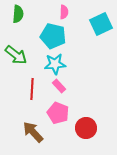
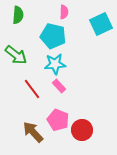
green semicircle: moved 1 px down
red line: rotated 40 degrees counterclockwise
pink pentagon: moved 7 px down
red circle: moved 4 px left, 2 px down
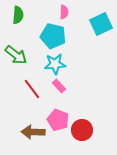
brown arrow: rotated 45 degrees counterclockwise
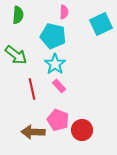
cyan star: rotated 30 degrees counterclockwise
red line: rotated 25 degrees clockwise
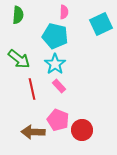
cyan pentagon: moved 2 px right
green arrow: moved 3 px right, 4 px down
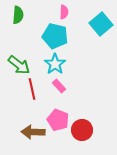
cyan square: rotated 15 degrees counterclockwise
green arrow: moved 6 px down
